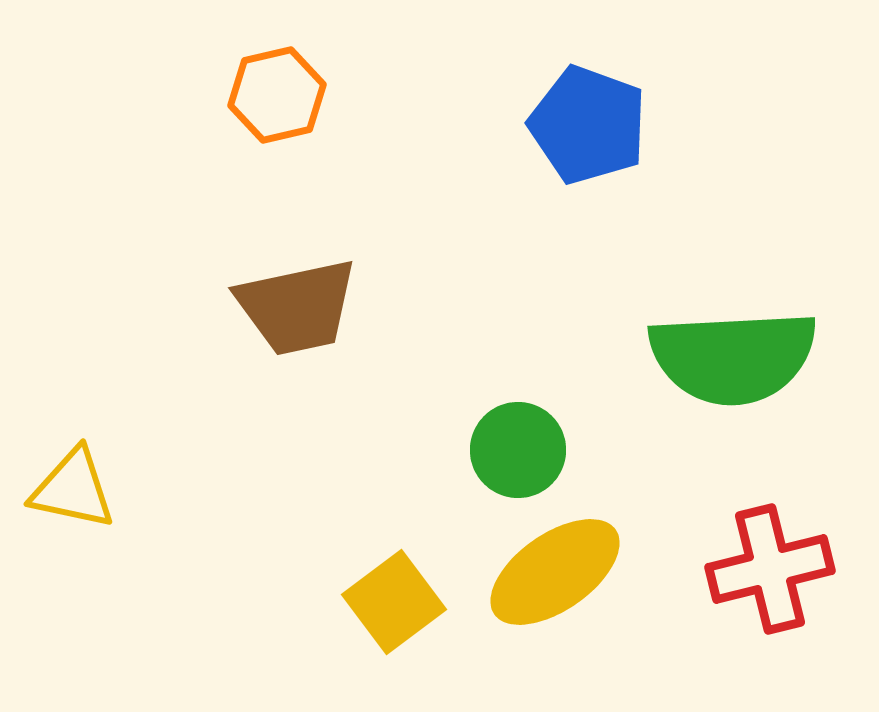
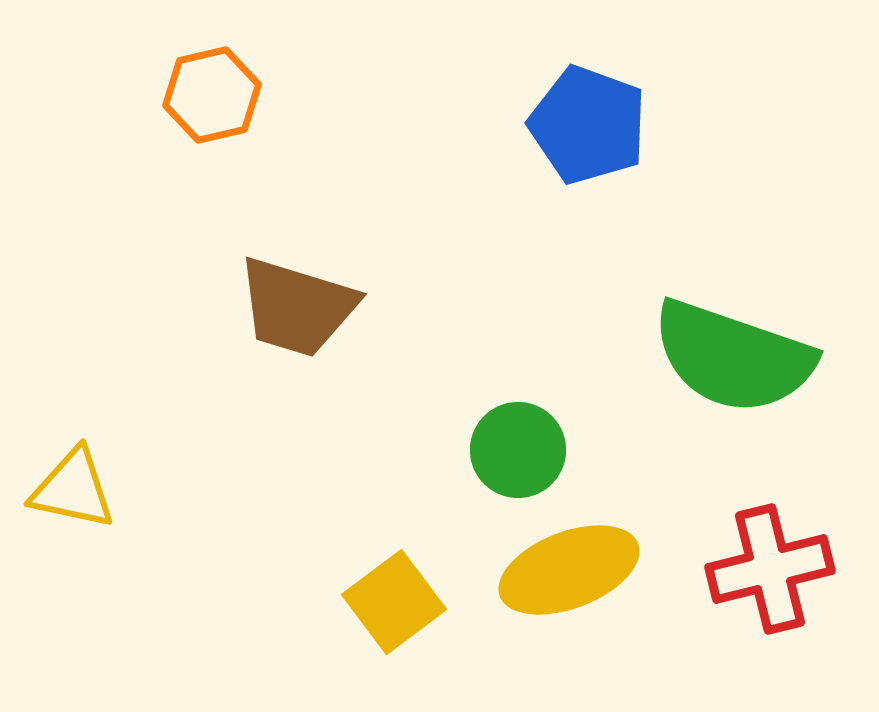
orange hexagon: moved 65 px left
brown trapezoid: rotated 29 degrees clockwise
green semicircle: rotated 22 degrees clockwise
yellow ellipse: moved 14 px right, 2 px up; rotated 14 degrees clockwise
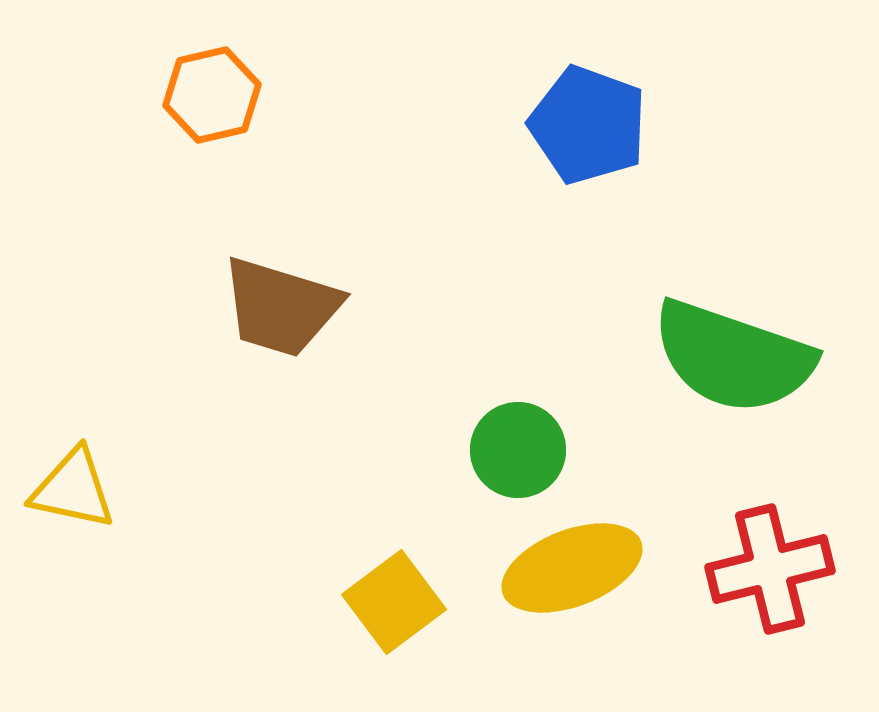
brown trapezoid: moved 16 px left
yellow ellipse: moved 3 px right, 2 px up
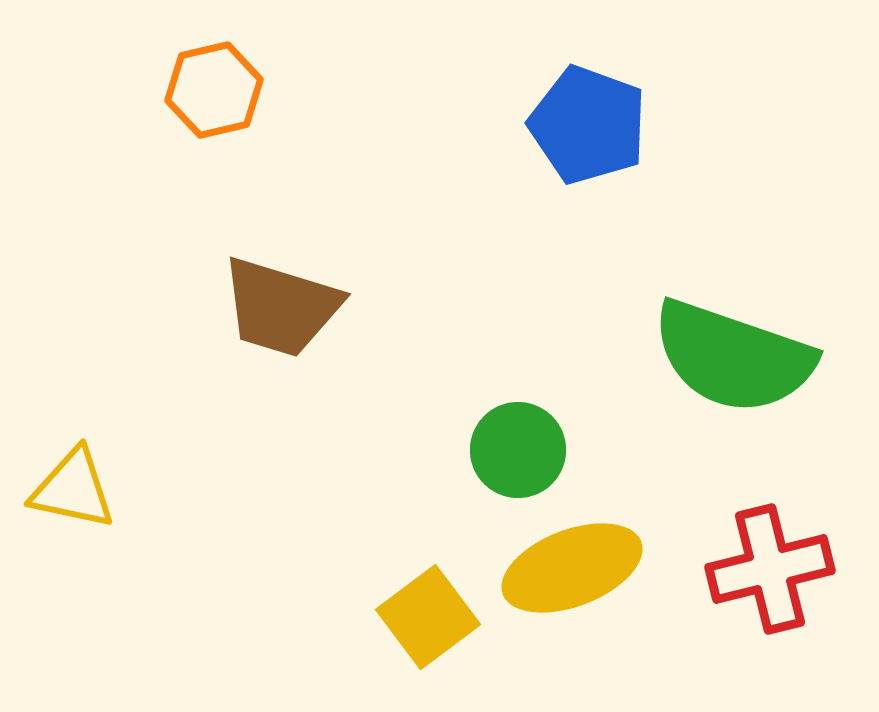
orange hexagon: moved 2 px right, 5 px up
yellow square: moved 34 px right, 15 px down
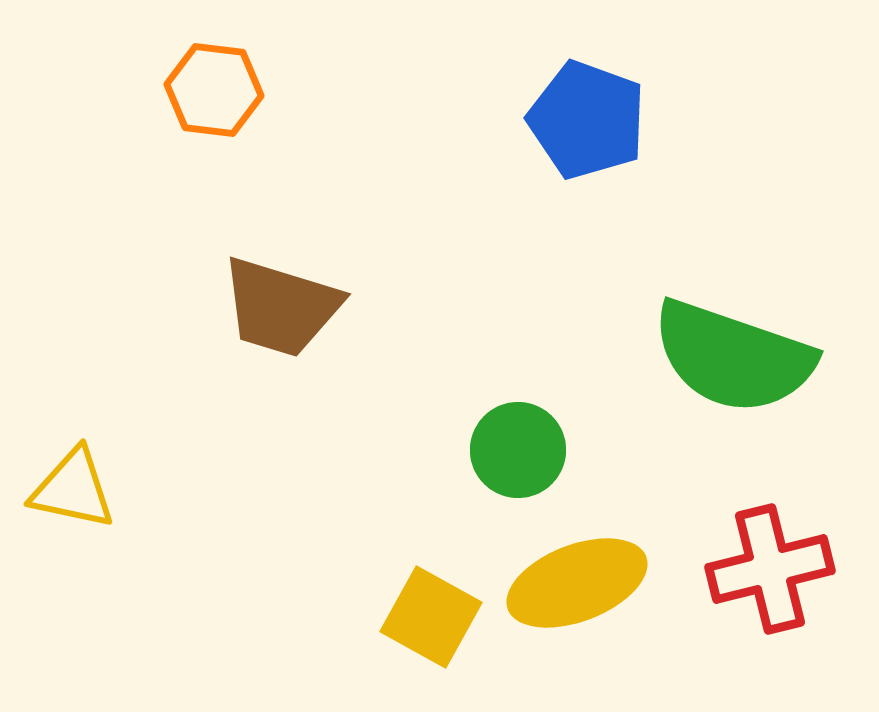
orange hexagon: rotated 20 degrees clockwise
blue pentagon: moved 1 px left, 5 px up
yellow ellipse: moved 5 px right, 15 px down
yellow square: moved 3 px right; rotated 24 degrees counterclockwise
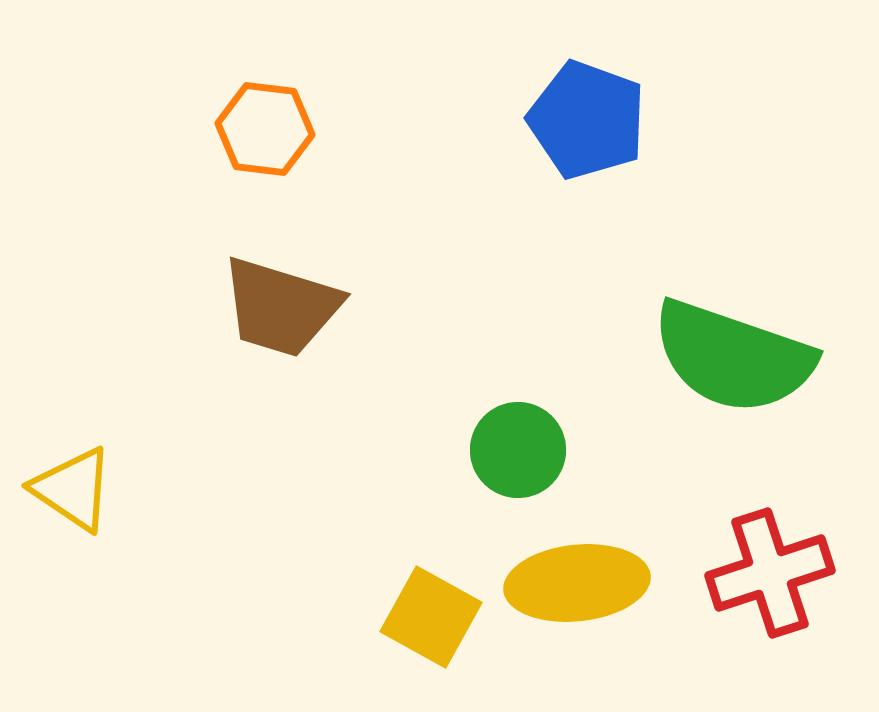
orange hexagon: moved 51 px right, 39 px down
yellow triangle: rotated 22 degrees clockwise
red cross: moved 4 px down; rotated 4 degrees counterclockwise
yellow ellipse: rotated 15 degrees clockwise
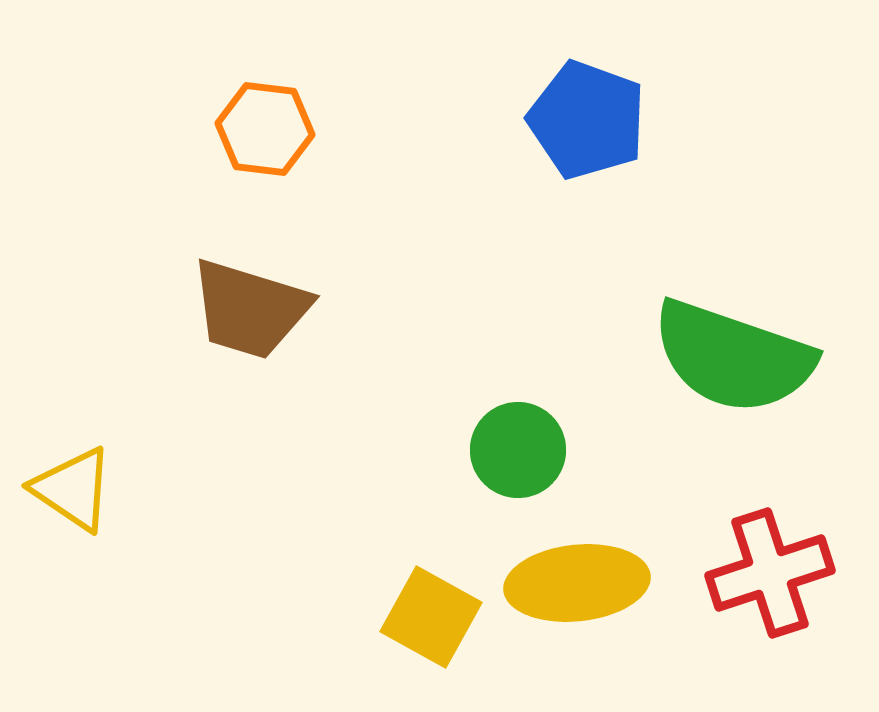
brown trapezoid: moved 31 px left, 2 px down
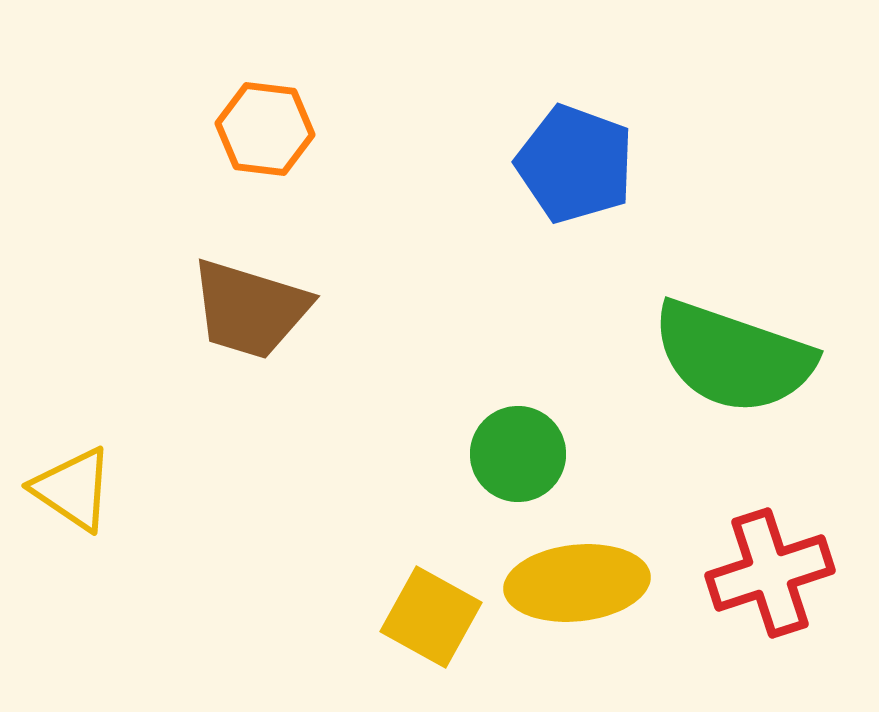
blue pentagon: moved 12 px left, 44 px down
green circle: moved 4 px down
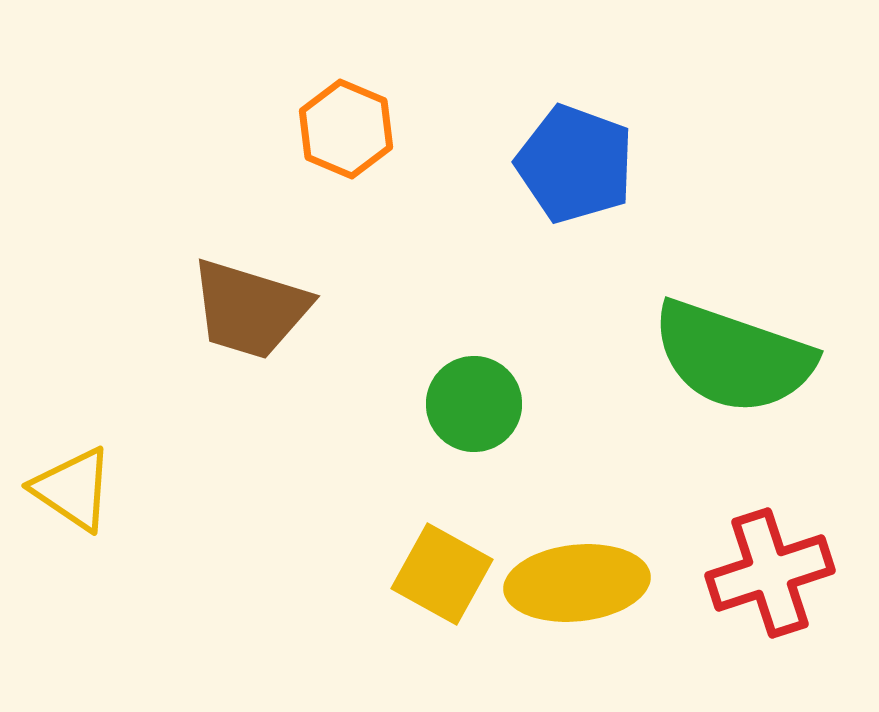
orange hexagon: moved 81 px right; rotated 16 degrees clockwise
green circle: moved 44 px left, 50 px up
yellow square: moved 11 px right, 43 px up
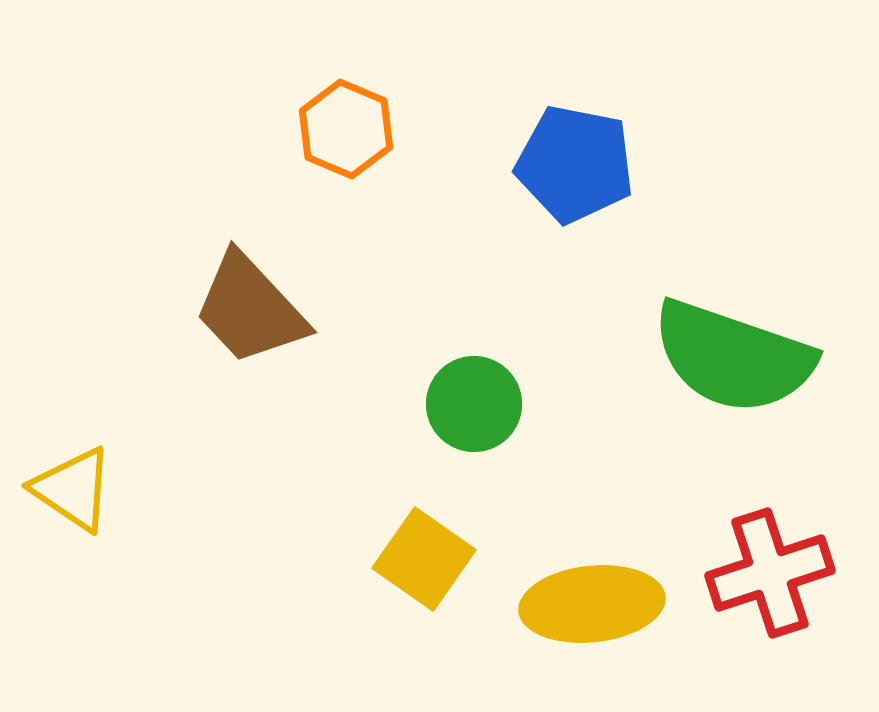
blue pentagon: rotated 9 degrees counterclockwise
brown trapezoid: rotated 30 degrees clockwise
yellow square: moved 18 px left, 15 px up; rotated 6 degrees clockwise
yellow ellipse: moved 15 px right, 21 px down
